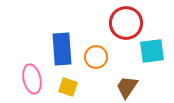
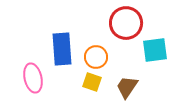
cyan square: moved 3 px right, 1 px up
pink ellipse: moved 1 px right, 1 px up
yellow square: moved 24 px right, 5 px up
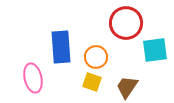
blue rectangle: moved 1 px left, 2 px up
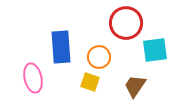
orange circle: moved 3 px right
yellow square: moved 2 px left
brown trapezoid: moved 8 px right, 1 px up
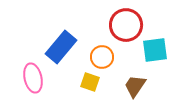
red circle: moved 2 px down
blue rectangle: rotated 44 degrees clockwise
orange circle: moved 3 px right
